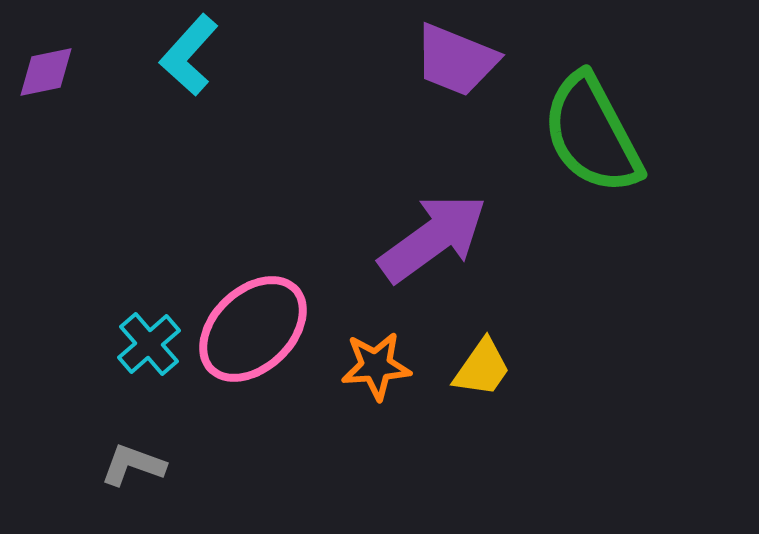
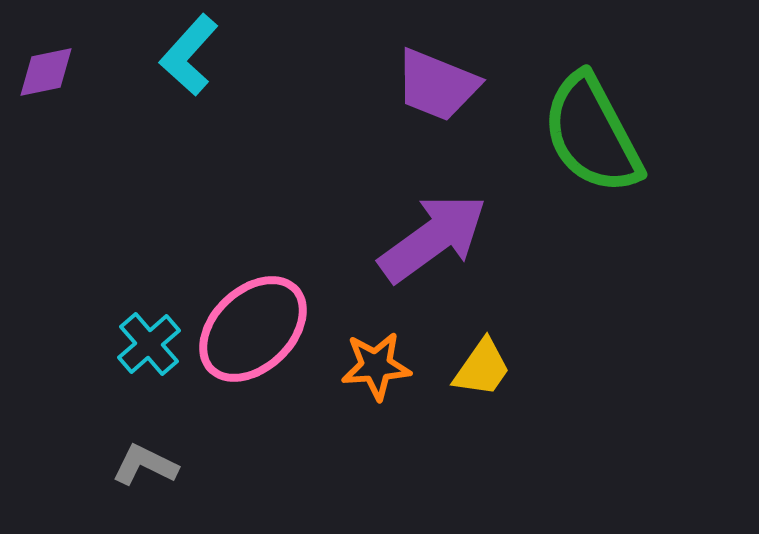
purple trapezoid: moved 19 px left, 25 px down
gray L-shape: moved 12 px right; rotated 6 degrees clockwise
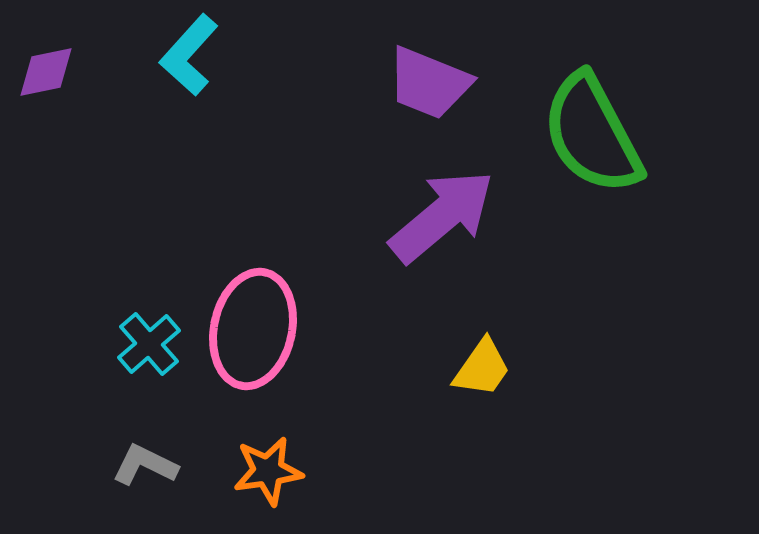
purple trapezoid: moved 8 px left, 2 px up
purple arrow: moved 9 px right, 22 px up; rotated 4 degrees counterclockwise
pink ellipse: rotated 34 degrees counterclockwise
orange star: moved 108 px left, 105 px down; rotated 4 degrees counterclockwise
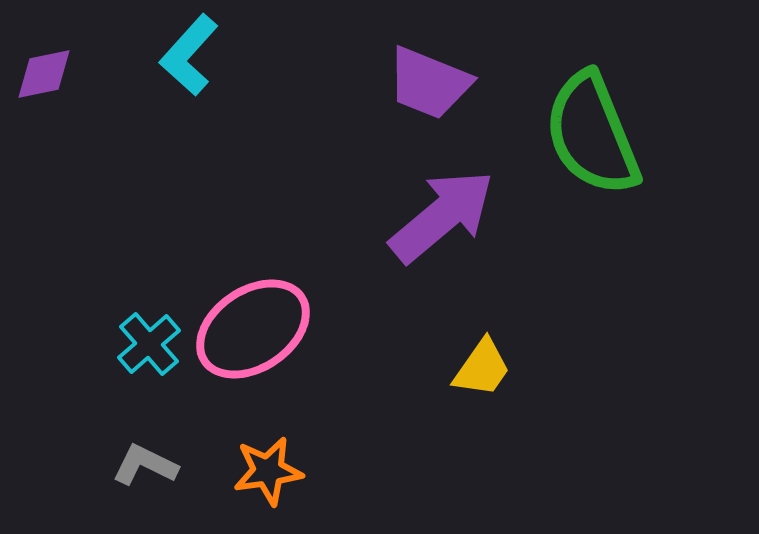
purple diamond: moved 2 px left, 2 px down
green semicircle: rotated 6 degrees clockwise
pink ellipse: rotated 44 degrees clockwise
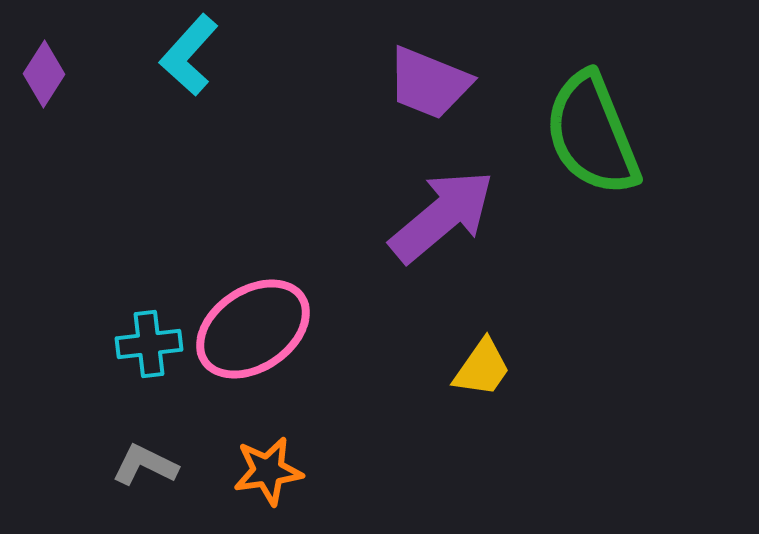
purple diamond: rotated 46 degrees counterclockwise
cyan cross: rotated 34 degrees clockwise
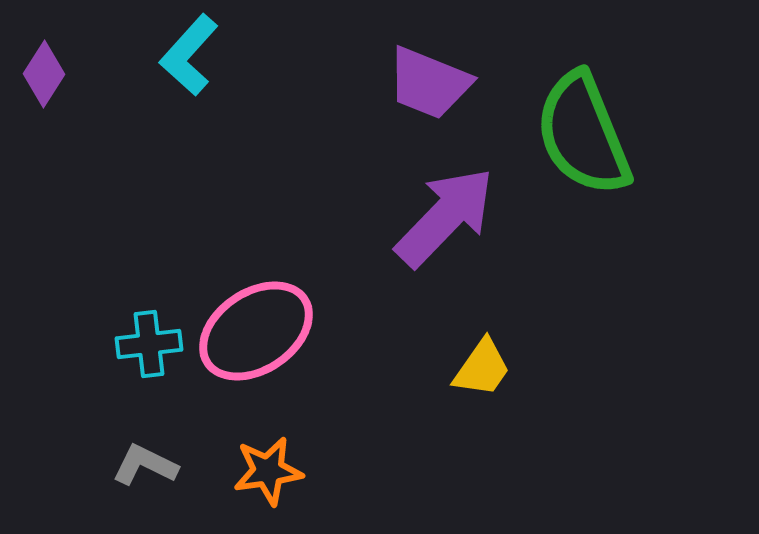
green semicircle: moved 9 px left
purple arrow: moved 3 px right, 1 px down; rotated 6 degrees counterclockwise
pink ellipse: moved 3 px right, 2 px down
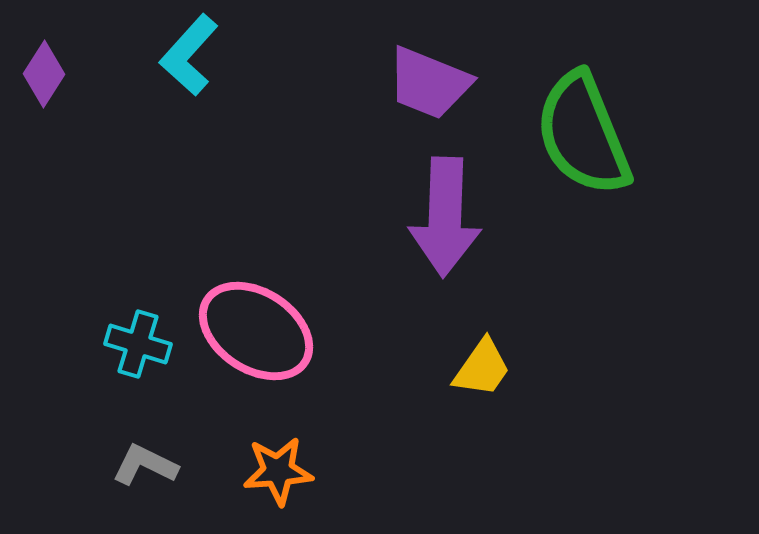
purple arrow: rotated 138 degrees clockwise
pink ellipse: rotated 67 degrees clockwise
cyan cross: moved 11 px left; rotated 24 degrees clockwise
orange star: moved 10 px right; rotated 4 degrees clockwise
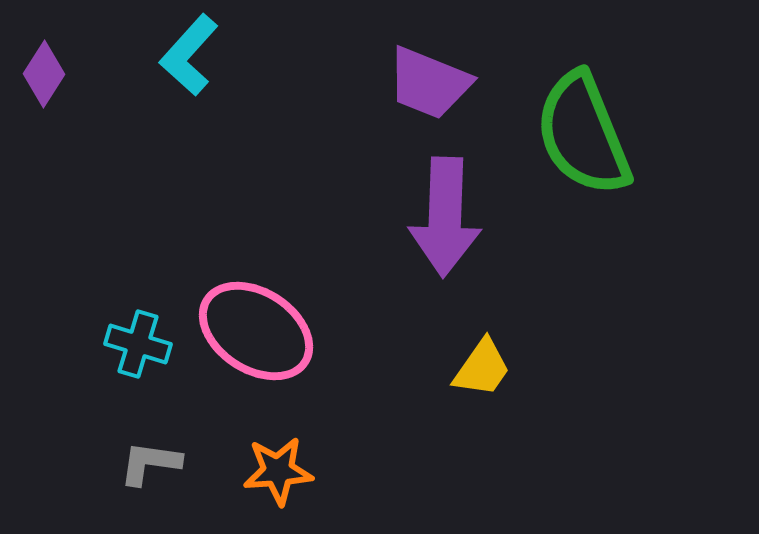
gray L-shape: moved 5 px right, 2 px up; rotated 18 degrees counterclockwise
